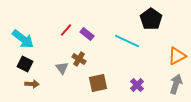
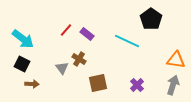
orange triangle: moved 1 px left, 4 px down; rotated 36 degrees clockwise
black square: moved 3 px left
gray arrow: moved 3 px left, 1 px down
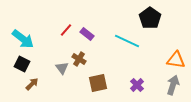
black pentagon: moved 1 px left, 1 px up
brown arrow: rotated 48 degrees counterclockwise
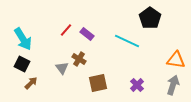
cyan arrow: rotated 20 degrees clockwise
brown arrow: moved 1 px left, 1 px up
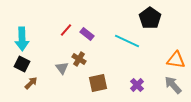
cyan arrow: moved 1 px left; rotated 30 degrees clockwise
gray arrow: rotated 60 degrees counterclockwise
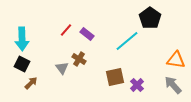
cyan line: rotated 65 degrees counterclockwise
brown square: moved 17 px right, 6 px up
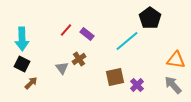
brown cross: rotated 24 degrees clockwise
